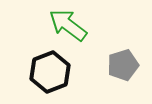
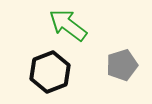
gray pentagon: moved 1 px left
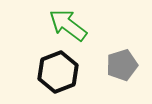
black hexagon: moved 8 px right
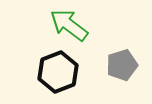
green arrow: moved 1 px right
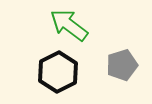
black hexagon: rotated 6 degrees counterclockwise
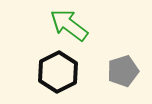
gray pentagon: moved 1 px right, 6 px down
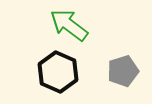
black hexagon: rotated 9 degrees counterclockwise
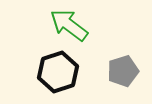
black hexagon: rotated 18 degrees clockwise
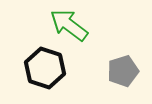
black hexagon: moved 13 px left, 4 px up; rotated 24 degrees counterclockwise
